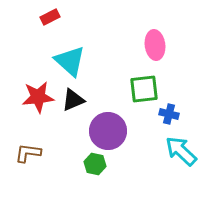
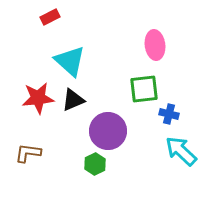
red star: moved 1 px down
green hexagon: rotated 20 degrees clockwise
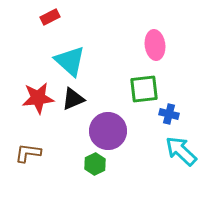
black triangle: moved 1 px up
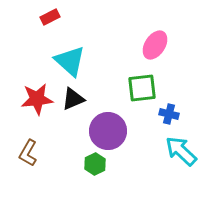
pink ellipse: rotated 40 degrees clockwise
green square: moved 2 px left, 1 px up
red star: moved 1 px left, 1 px down
brown L-shape: rotated 68 degrees counterclockwise
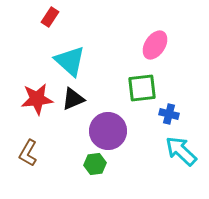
red rectangle: rotated 30 degrees counterclockwise
green hexagon: rotated 20 degrees clockwise
